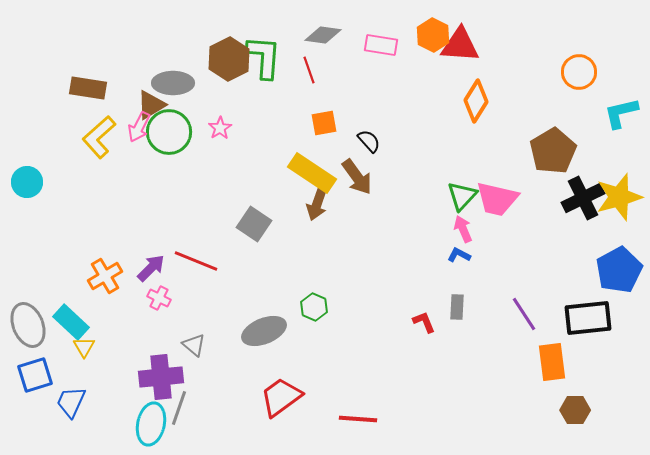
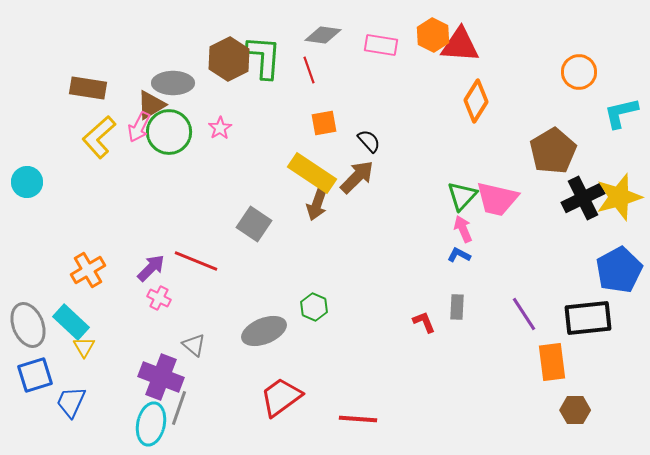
brown arrow at (357, 177): rotated 99 degrees counterclockwise
orange cross at (105, 276): moved 17 px left, 6 px up
purple cross at (161, 377): rotated 27 degrees clockwise
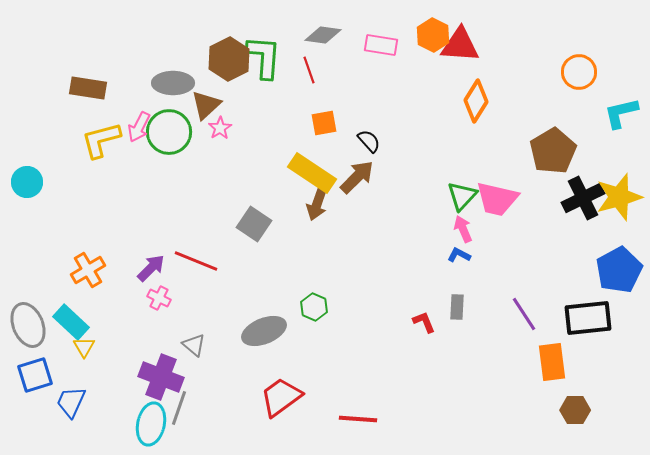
brown triangle at (151, 105): moved 55 px right; rotated 12 degrees counterclockwise
yellow L-shape at (99, 137): moved 2 px right, 3 px down; rotated 27 degrees clockwise
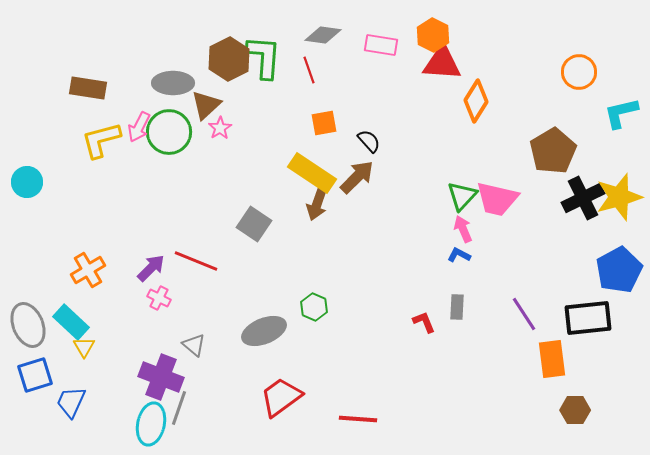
red triangle at (460, 45): moved 18 px left, 18 px down
orange rectangle at (552, 362): moved 3 px up
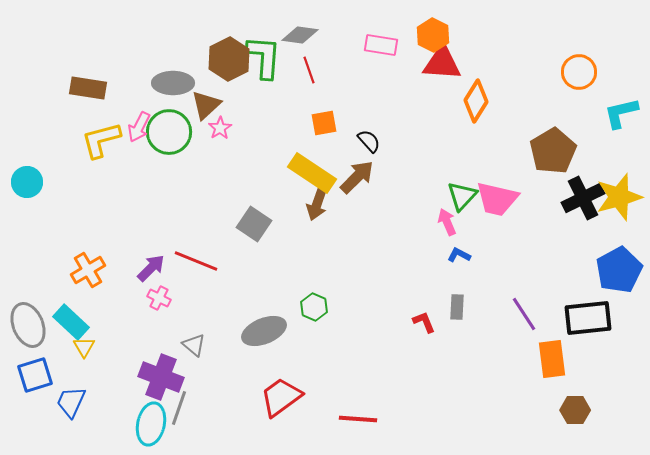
gray diamond at (323, 35): moved 23 px left
pink arrow at (463, 229): moved 16 px left, 7 px up
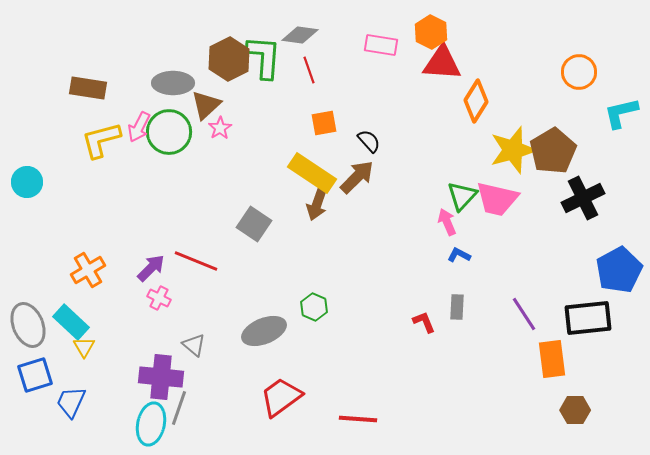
orange hexagon at (433, 35): moved 2 px left, 3 px up
yellow star at (619, 197): moved 106 px left, 47 px up
purple cross at (161, 377): rotated 15 degrees counterclockwise
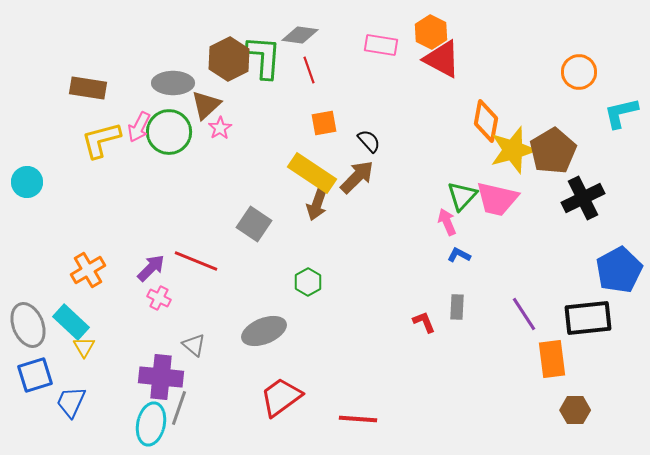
red triangle at (442, 63): moved 4 px up; rotated 24 degrees clockwise
orange diamond at (476, 101): moved 10 px right, 20 px down; rotated 21 degrees counterclockwise
green hexagon at (314, 307): moved 6 px left, 25 px up; rotated 8 degrees clockwise
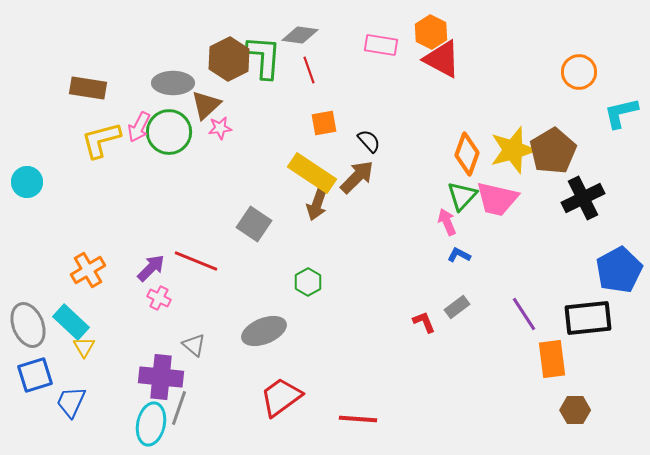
orange diamond at (486, 121): moved 19 px left, 33 px down; rotated 9 degrees clockwise
pink star at (220, 128): rotated 25 degrees clockwise
gray rectangle at (457, 307): rotated 50 degrees clockwise
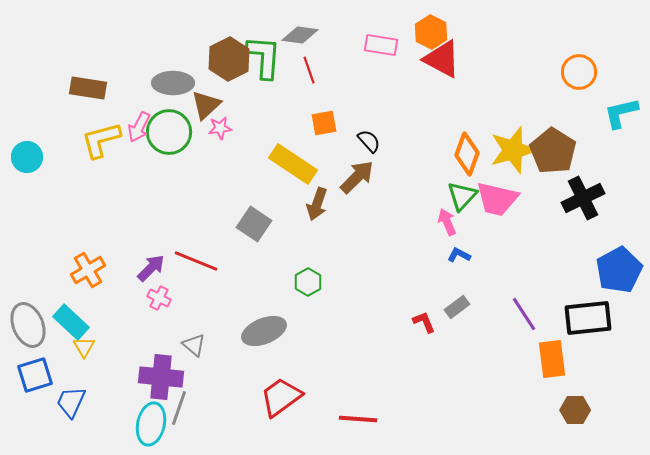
brown pentagon at (553, 151): rotated 9 degrees counterclockwise
yellow rectangle at (312, 173): moved 19 px left, 9 px up
cyan circle at (27, 182): moved 25 px up
